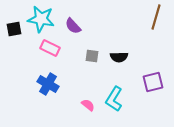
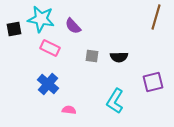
blue cross: rotated 10 degrees clockwise
cyan L-shape: moved 1 px right, 2 px down
pink semicircle: moved 19 px left, 5 px down; rotated 32 degrees counterclockwise
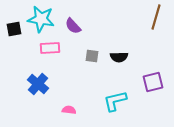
pink rectangle: rotated 30 degrees counterclockwise
blue cross: moved 10 px left
cyan L-shape: rotated 45 degrees clockwise
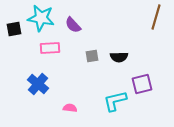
cyan star: moved 1 px up
purple semicircle: moved 1 px up
gray square: rotated 16 degrees counterclockwise
purple square: moved 11 px left, 2 px down
pink semicircle: moved 1 px right, 2 px up
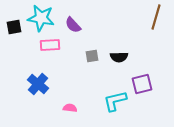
black square: moved 2 px up
pink rectangle: moved 3 px up
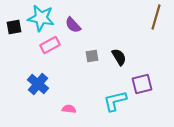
pink rectangle: rotated 24 degrees counterclockwise
black semicircle: rotated 120 degrees counterclockwise
pink semicircle: moved 1 px left, 1 px down
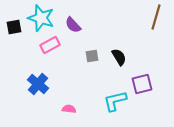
cyan star: rotated 8 degrees clockwise
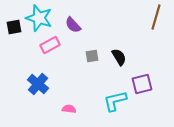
cyan star: moved 2 px left
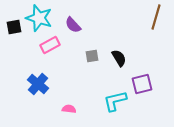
black semicircle: moved 1 px down
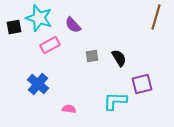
cyan L-shape: rotated 15 degrees clockwise
